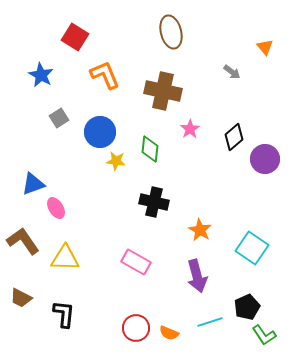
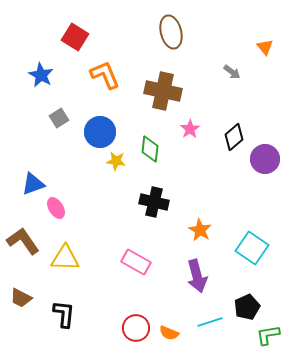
green L-shape: moved 4 px right; rotated 115 degrees clockwise
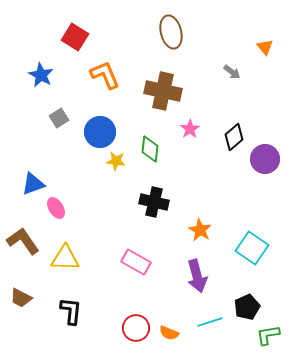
black L-shape: moved 7 px right, 3 px up
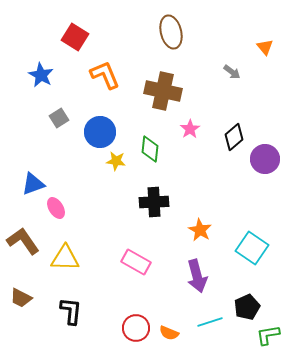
black cross: rotated 16 degrees counterclockwise
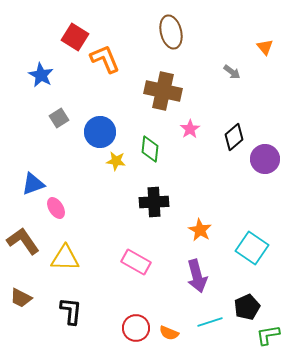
orange L-shape: moved 16 px up
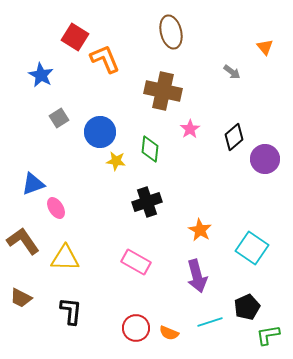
black cross: moved 7 px left; rotated 16 degrees counterclockwise
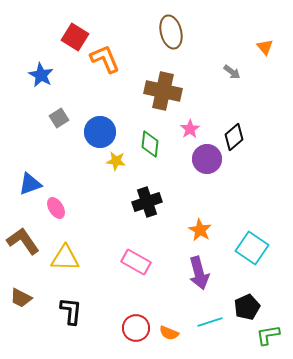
green diamond: moved 5 px up
purple circle: moved 58 px left
blue triangle: moved 3 px left
purple arrow: moved 2 px right, 3 px up
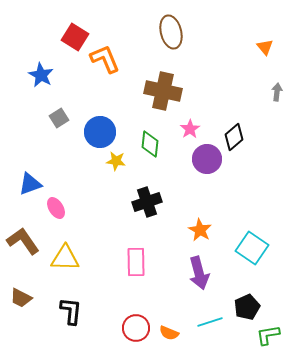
gray arrow: moved 45 px right, 20 px down; rotated 120 degrees counterclockwise
pink rectangle: rotated 60 degrees clockwise
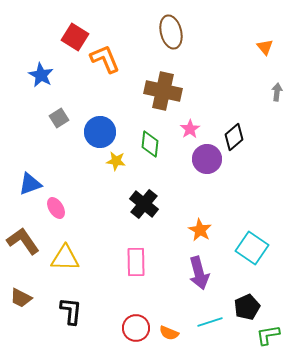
black cross: moved 3 px left, 2 px down; rotated 32 degrees counterclockwise
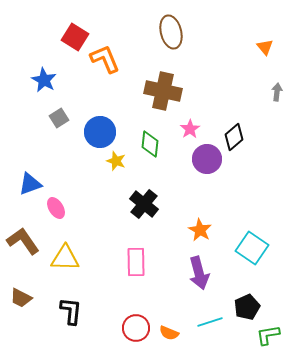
blue star: moved 3 px right, 5 px down
yellow star: rotated 12 degrees clockwise
